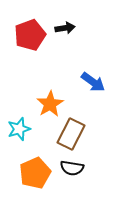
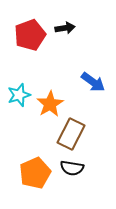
cyan star: moved 34 px up
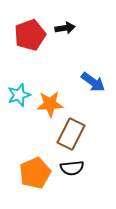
orange star: rotated 28 degrees clockwise
black semicircle: rotated 15 degrees counterclockwise
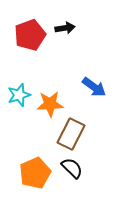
blue arrow: moved 1 px right, 5 px down
black semicircle: rotated 130 degrees counterclockwise
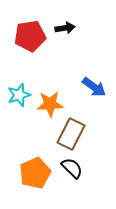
red pentagon: moved 1 px down; rotated 12 degrees clockwise
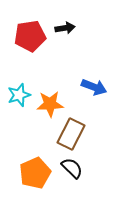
blue arrow: rotated 15 degrees counterclockwise
